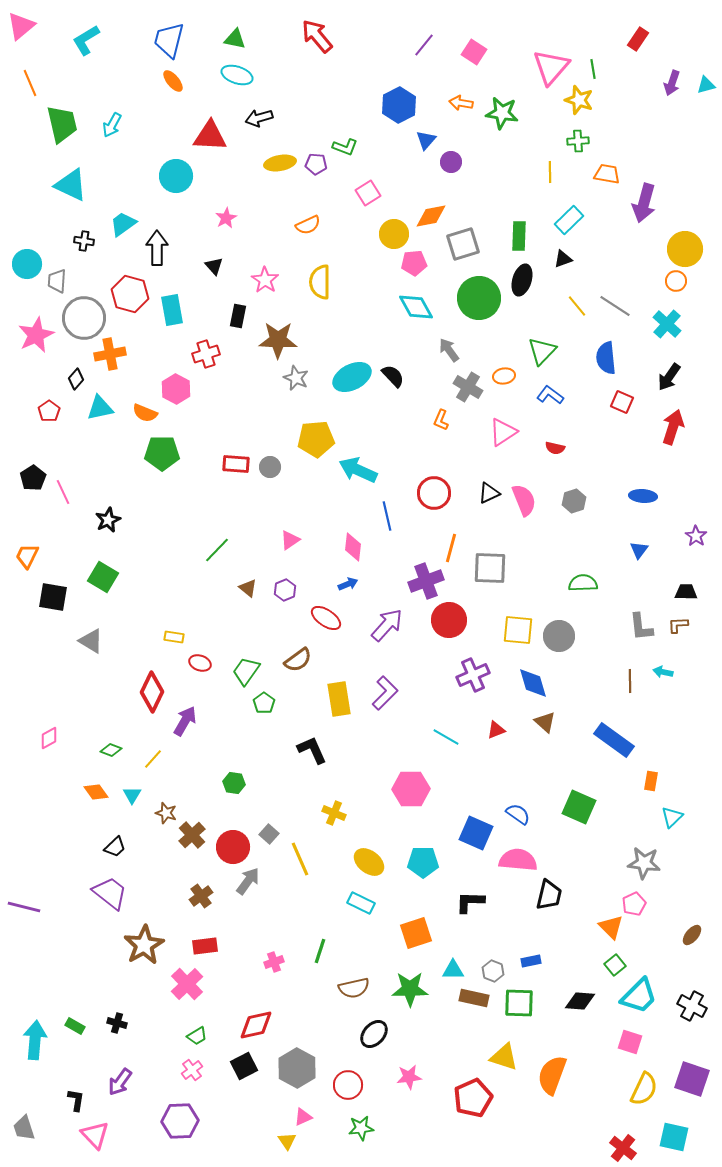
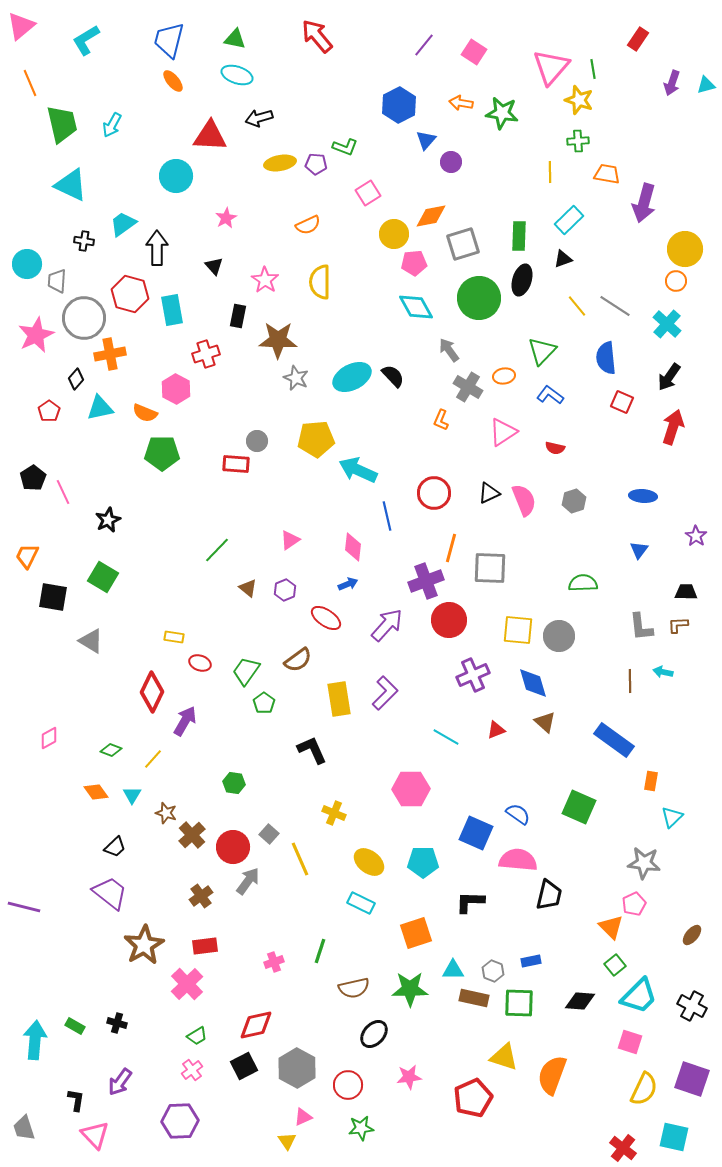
gray circle at (270, 467): moved 13 px left, 26 px up
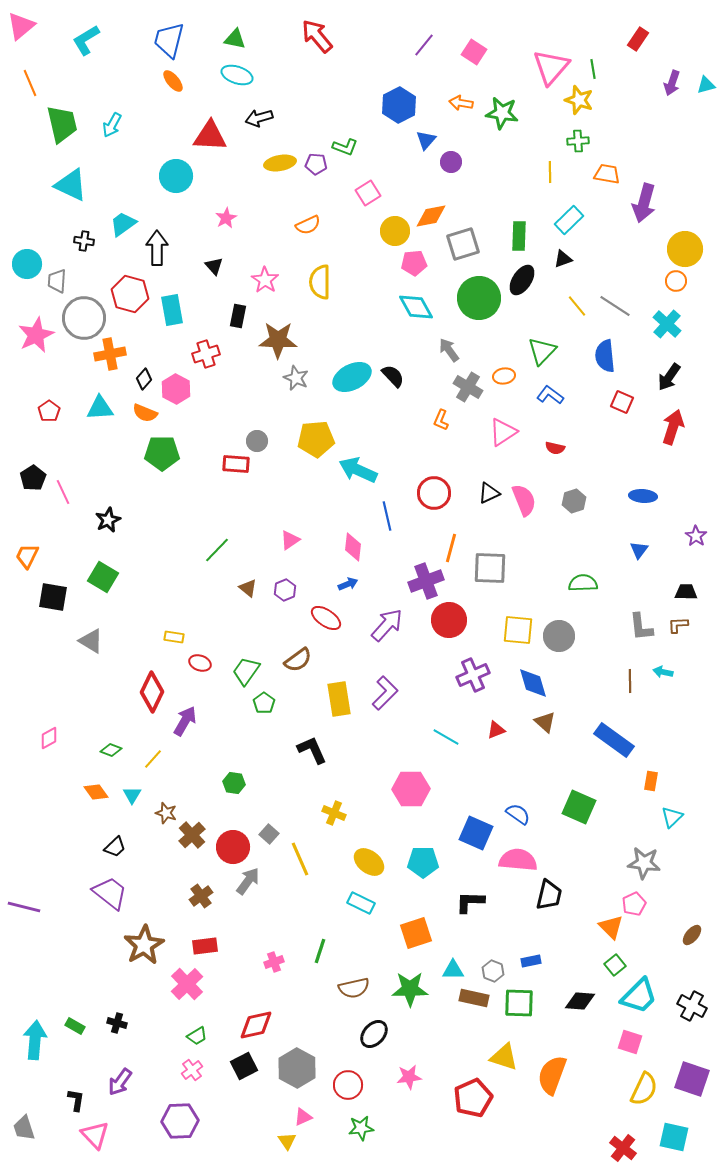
yellow circle at (394, 234): moved 1 px right, 3 px up
black ellipse at (522, 280): rotated 16 degrees clockwise
blue semicircle at (606, 358): moved 1 px left, 2 px up
black diamond at (76, 379): moved 68 px right
cyan triangle at (100, 408): rotated 8 degrees clockwise
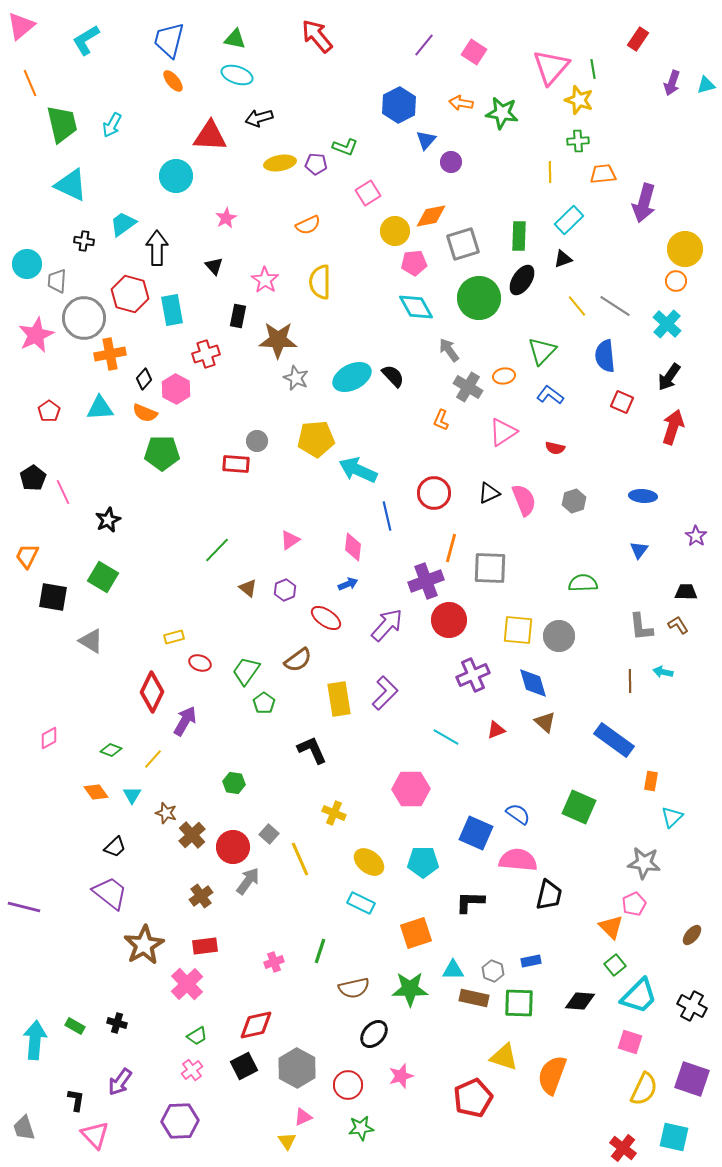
orange trapezoid at (607, 174): moved 4 px left; rotated 16 degrees counterclockwise
brown L-shape at (678, 625): rotated 60 degrees clockwise
yellow rectangle at (174, 637): rotated 24 degrees counterclockwise
pink star at (409, 1077): moved 8 px left, 1 px up; rotated 10 degrees counterclockwise
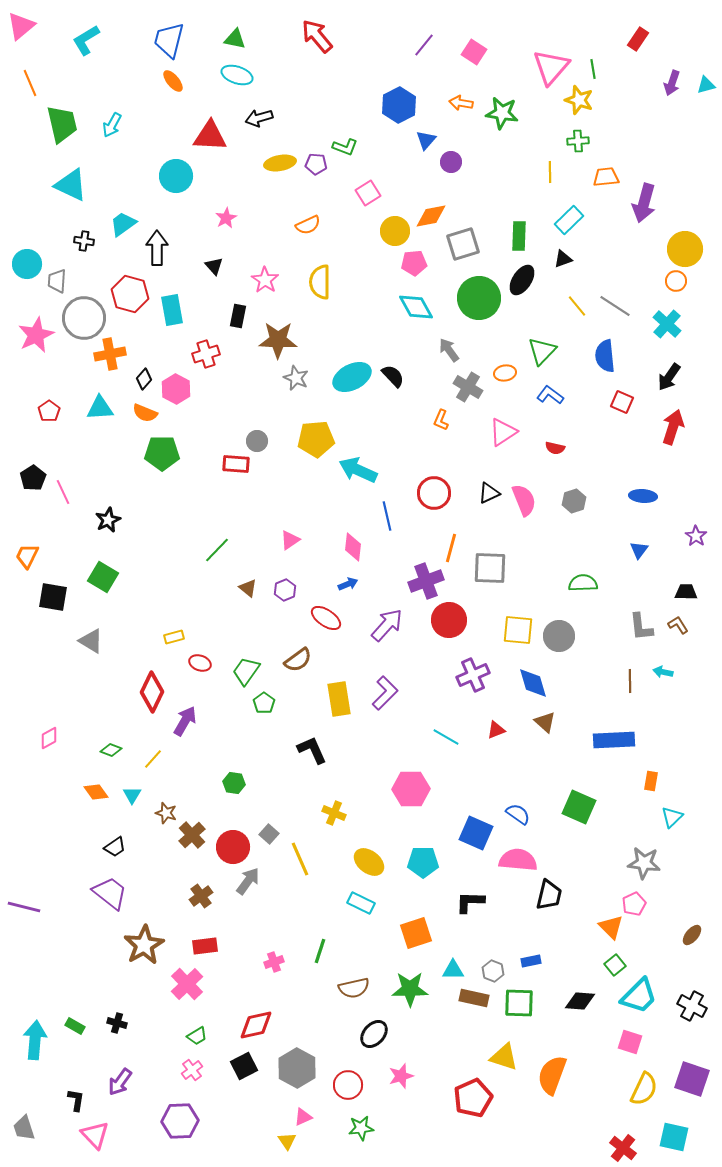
orange trapezoid at (603, 174): moved 3 px right, 3 px down
orange ellipse at (504, 376): moved 1 px right, 3 px up
blue rectangle at (614, 740): rotated 39 degrees counterclockwise
black trapezoid at (115, 847): rotated 10 degrees clockwise
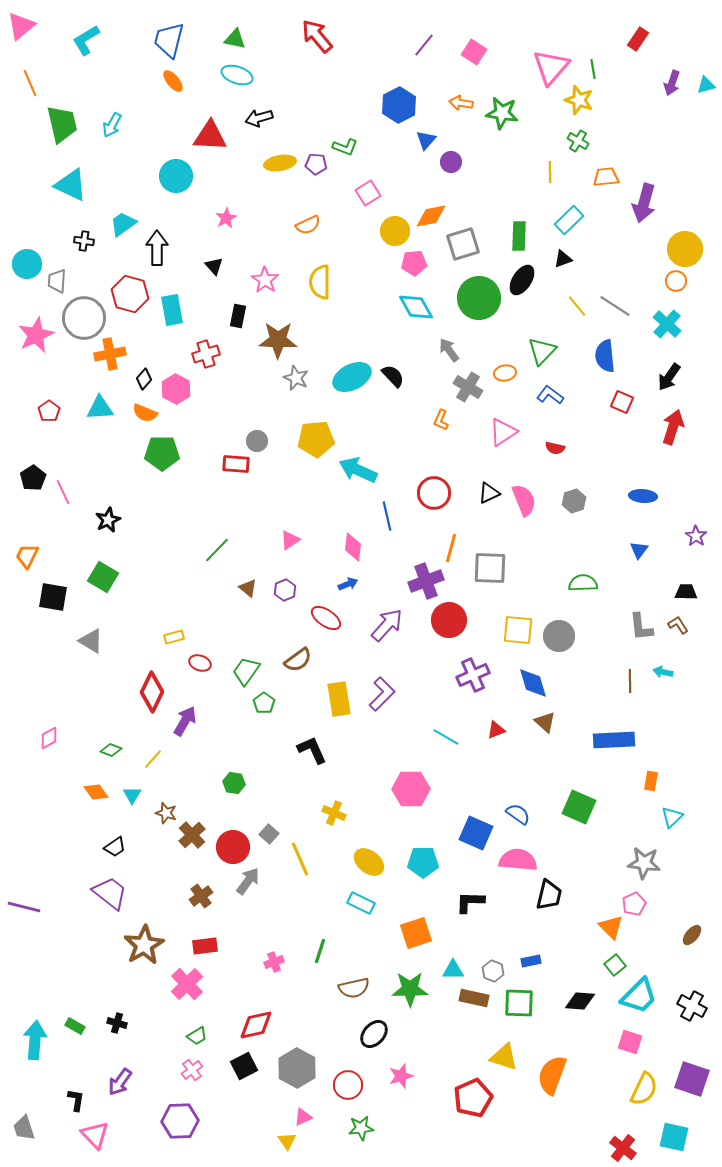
green cross at (578, 141): rotated 35 degrees clockwise
purple L-shape at (385, 693): moved 3 px left, 1 px down
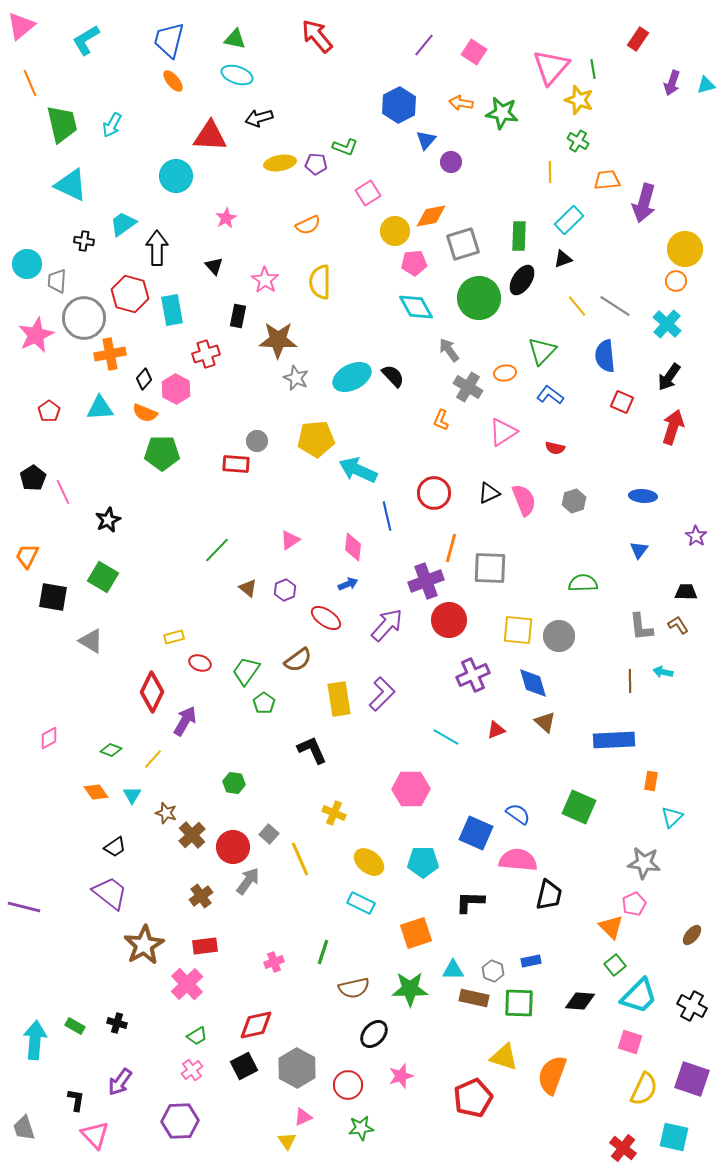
orange trapezoid at (606, 177): moved 1 px right, 3 px down
green line at (320, 951): moved 3 px right, 1 px down
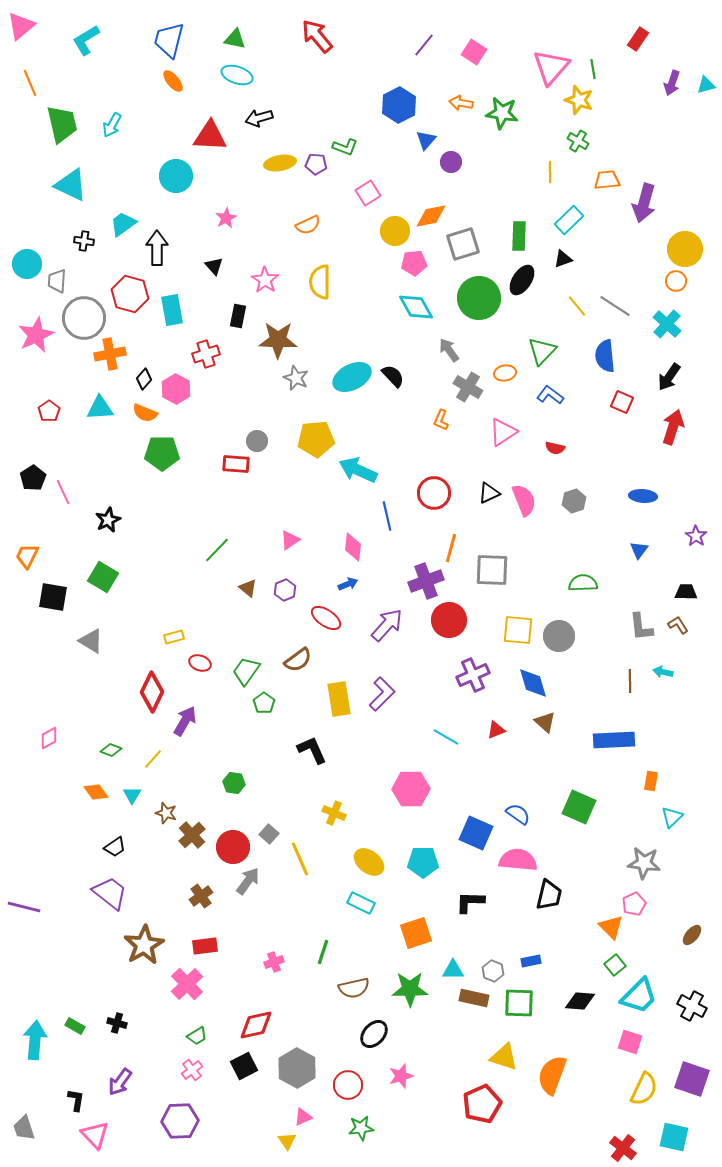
gray square at (490, 568): moved 2 px right, 2 px down
red pentagon at (473, 1098): moved 9 px right, 6 px down
